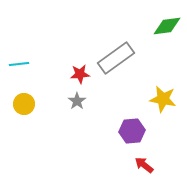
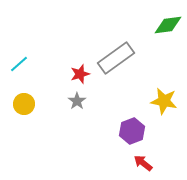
green diamond: moved 1 px right, 1 px up
cyan line: rotated 36 degrees counterclockwise
red star: rotated 12 degrees counterclockwise
yellow star: moved 1 px right, 2 px down
purple hexagon: rotated 15 degrees counterclockwise
red arrow: moved 1 px left, 2 px up
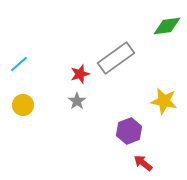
green diamond: moved 1 px left, 1 px down
yellow circle: moved 1 px left, 1 px down
purple hexagon: moved 3 px left
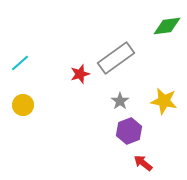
cyan line: moved 1 px right, 1 px up
gray star: moved 43 px right
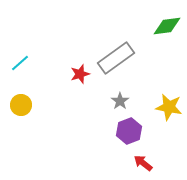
yellow star: moved 5 px right, 6 px down
yellow circle: moved 2 px left
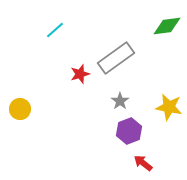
cyan line: moved 35 px right, 33 px up
yellow circle: moved 1 px left, 4 px down
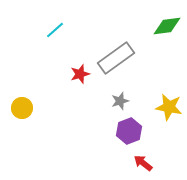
gray star: rotated 18 degrees clockwise
yellow circle: moved 2 px right, 1 px up
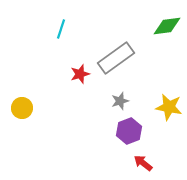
cyan line: moved 6 px right, 1 px up; rotated 30 degrees counterclockwise
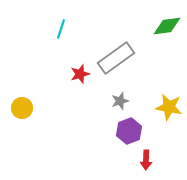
red arrow: moved 3 px right, 3 px up; rotated 126 degrees counterclockwise
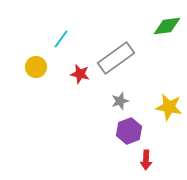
cyan line: moved 10 px down; rotated 18 degrees clockwise
red star: rotated 30 degrees clockwise
yellow circle: moved 14 px right, 41 px up
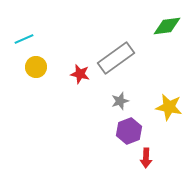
cyan line: moved 37 px left; rotated 30 degrees clockwise
red arrow: moved 2 px up
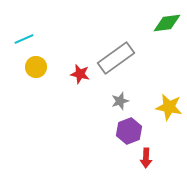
green diamond: moved 3 px up
